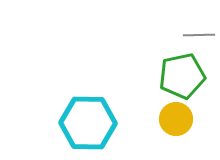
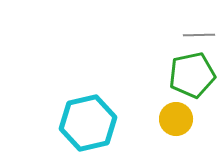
green pentagon: moved 10 px right, 1 px up
cyan hexagon: rotated 14 degrees counterclockwise
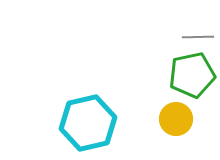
gray line: moved 1 px left, 2 px down
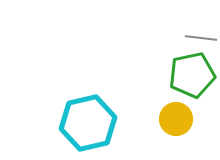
gray line: moved 3 px right, 1 px down; rotated 8 degrees clockwise
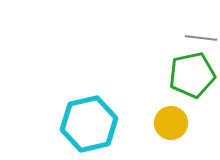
yellow circle: moved 5 px left, 4 px down
cyan hexagon: moved 1 px right, 1 px down
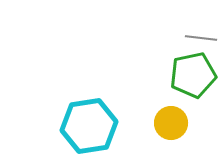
green pentagon: moved 1 px right
cyan hexagon: moved 2 px down; rotated 4 degrees clockwise
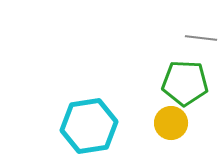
green pentagon: moved 8 px left, 8 px down; rotated 15 degrees clockwise
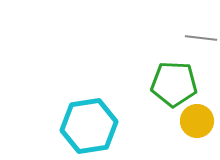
green pentagon: moved 11 px left, 1 px down
yellow circle: moved 26 px right, 2 px up
